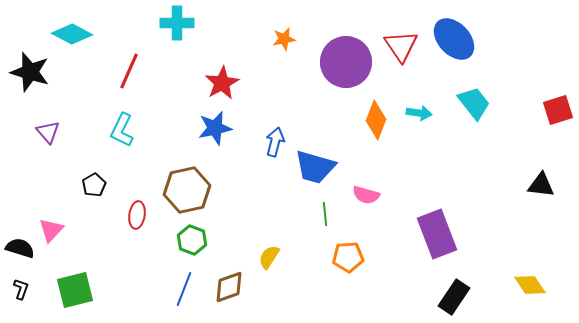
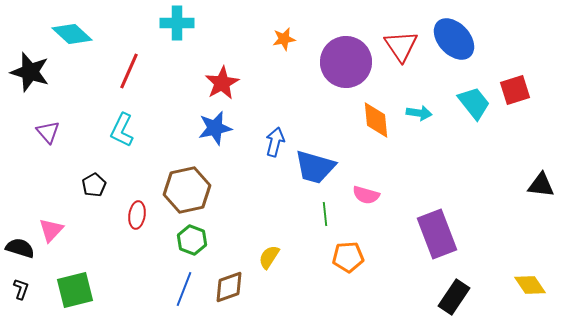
cyan diamond: rotated 15 degrees clockwise
red square: moved 43 px left, 20 px up
orange diamond: rotated 27 degrees counterclockwise
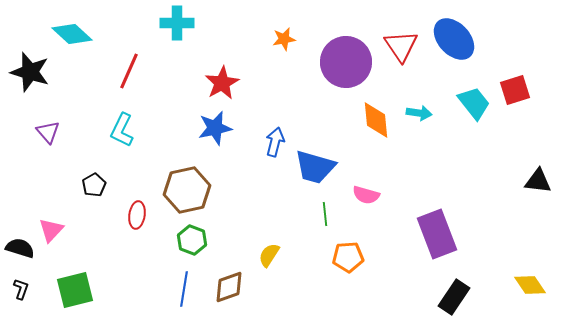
black triangle: moved 3 px left, 4 px up
yellow semicircle: moved 2 px up
blue line: rotated 12 degrees counterclockwise
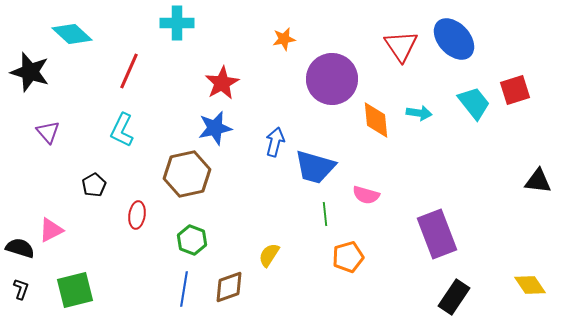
purple circle: moved 14 px left, 17 px down
brown hexagon: moved 16 px up
pink triangle: rotated 20 degrees clockwise
orange pentagon: rotated 12 degrees counterclockwise
